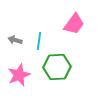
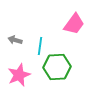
cyan line: moved 1 px right, 5 px down
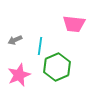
pink trapezoid: rotated 60 degrees clockwise
gray arrow: rotated 40 degrees counterclockwise
green hexagon: rotated 20 degrees counterclockwise
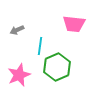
gray arrow: moved 2 px right, 10 px up
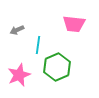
cyan line: moved 2 px left, 1 px up
